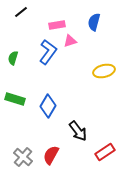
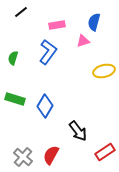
pink triangle: moved 13 px right
blue diamond: moved 3 px left
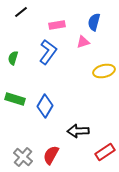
pink triangle: moved 1 px down
black arrow: rotated 125 degrees clockwise
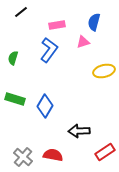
blue L-shape: moved 1 px right, 2 px up
black arrow: moved 1 px right
red semicircle: moved 2 px right; rotated 72 degrees clockwise
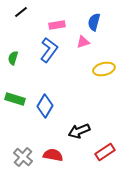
yellow ellipse: moved 2 px up
black arrow: rotated 20 degrees counterclockwise
